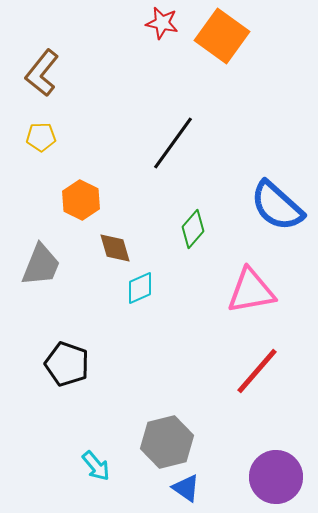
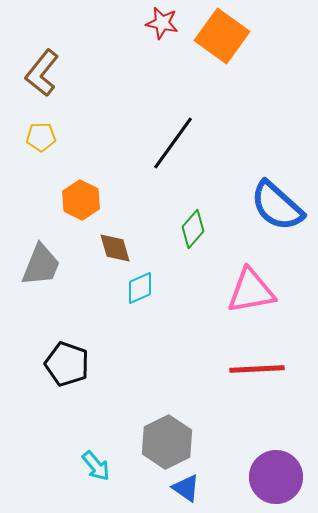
red line: moved 2 px up; rotated 46 degrees clockwise
gray hexagon: rotated 12 degrees counterclockwise
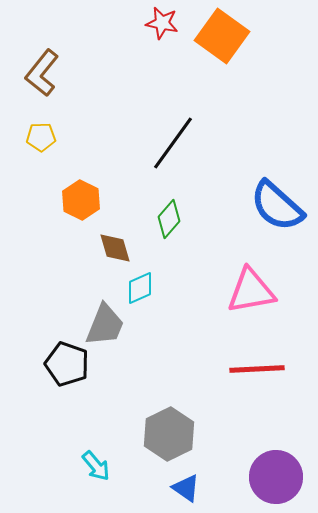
green diamond: moved 24 px left, 10 px up
gray trapezoid: moved 64 px right, 60 px down
gray hexagon: moved 2 px right, 8 px up
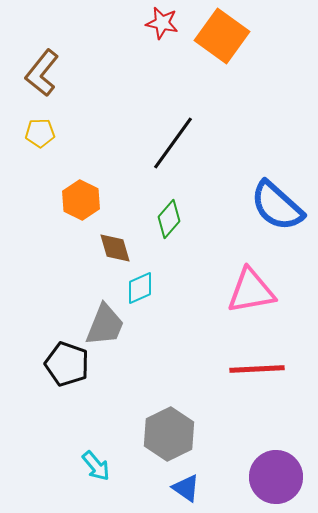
yellow pentagon: moved 1 px left, 4 px up
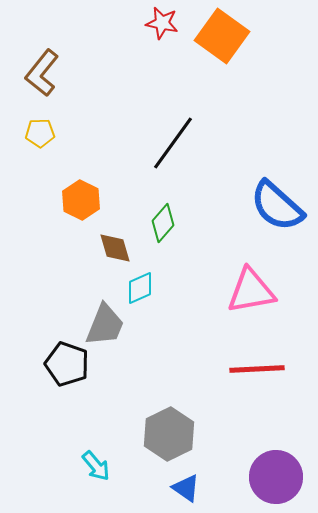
green diamond: moved 6 px left, 4 px down
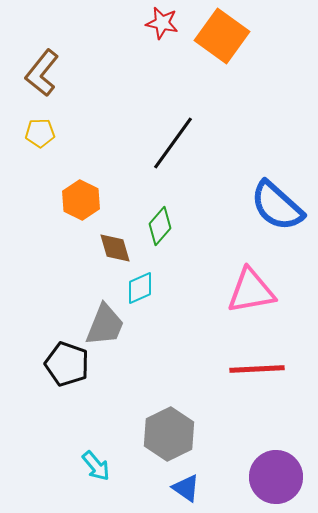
green diamond: moved 3 px left, 3 px down
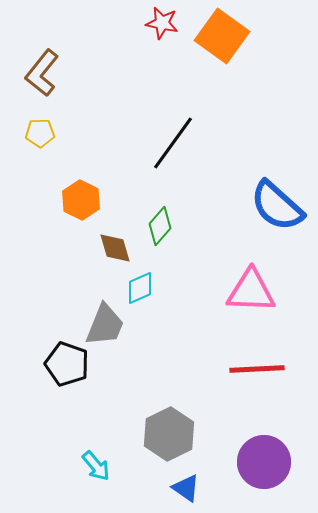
pink triangle: rotated 12 degrees clockwise
purple circle: moved 12 px left, 15 px up
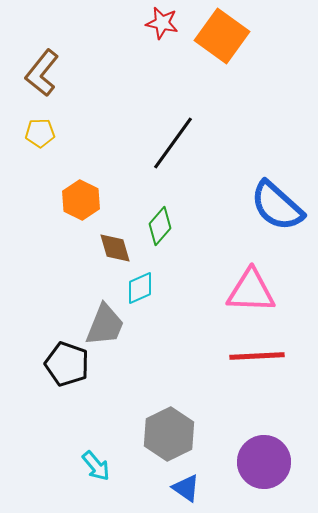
red line: moved 13 px up
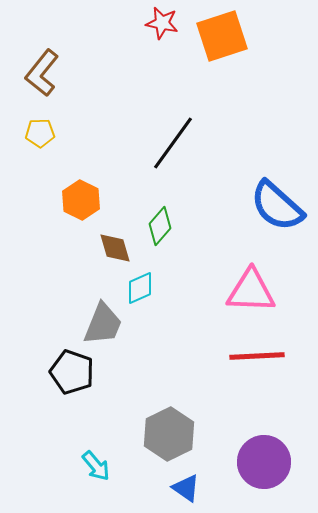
orange square: rotated 36 degrees clockwise
gray trapezoid: moved 2 px left, 1 px up
black pentagon: moved 5 px right, 8 px down
